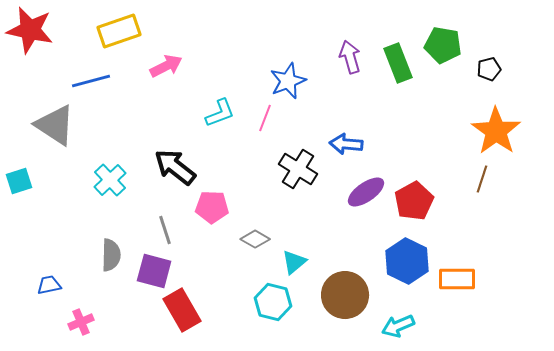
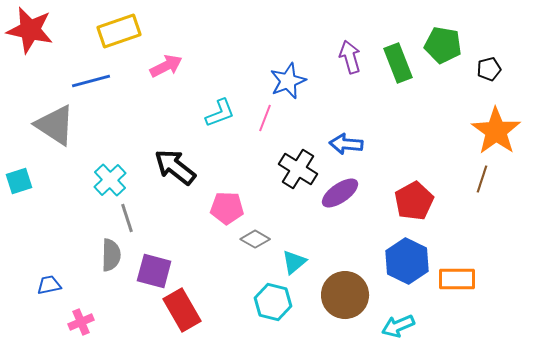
purple ellipse: moved 26 px left, 1 px down
pink pentagon: moved 15 px right, 1 px down
gray line: moved 38 px left, 12 px up
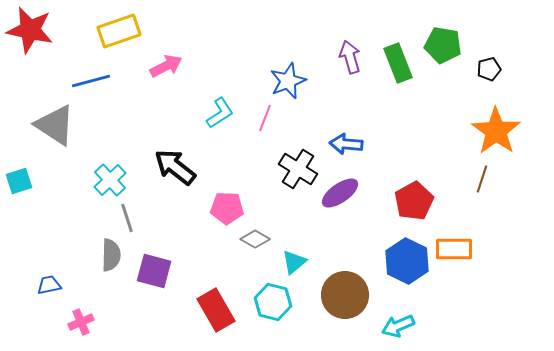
cyan L-shape: rotated 12 degrees counterclockwise
orange rectangle: moved 3 px left, 30 px up
red rectangle: moved 34 px right
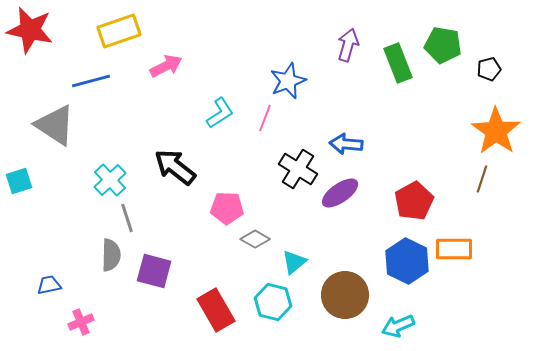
purple arrow: moved 2 px left, 12 px up; rotated 32 degrees clockwise
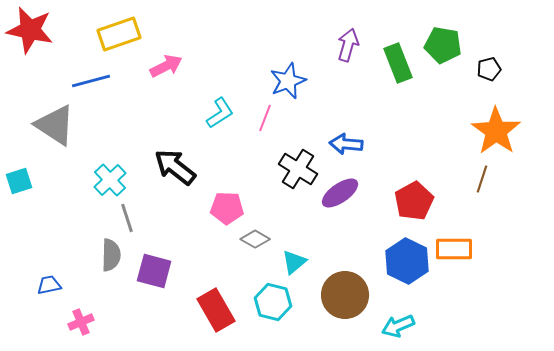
yellow rectangle: moved 3 px down
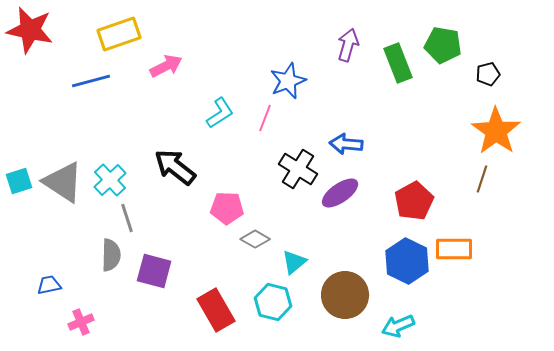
black pentagon: moved 1 px left, 5 px down
gray triangle: moved 8 px right, 57 px down
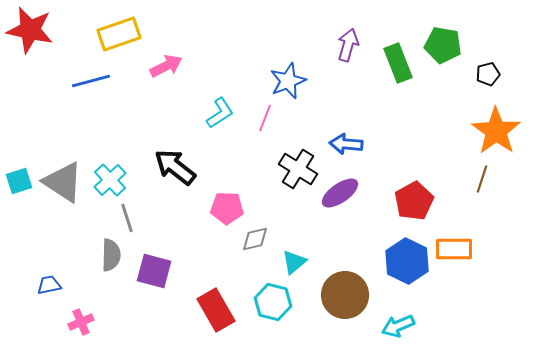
gray diamond: rotated 44 degrees counterclockwise
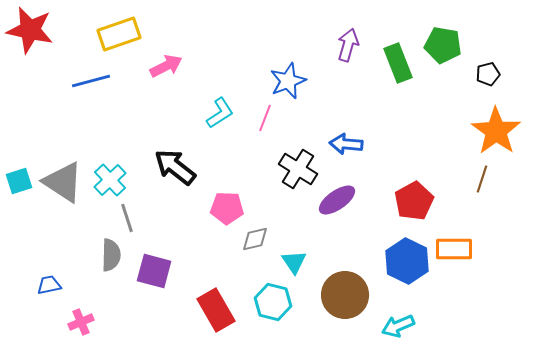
purple ellipse: moved 3 px left, 7 px down
cyan triangle: rotated 24 degrees counterclockwise
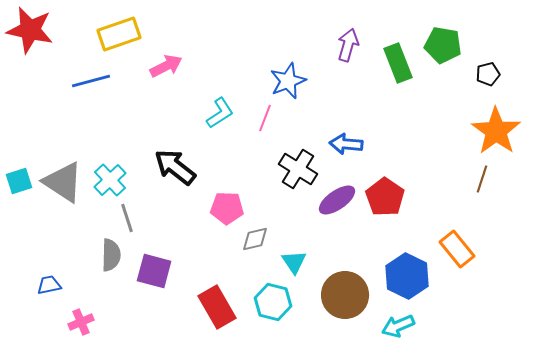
red pentagon: moved 29 px left, 4 px up; rotated 9 degrees counterclockwise
orange rectangle: moved 3 px right; rotated 51 degrees clockwise
blue hexagon: moved 15 px down
red rectangle: moved 1 px right, 3 px up
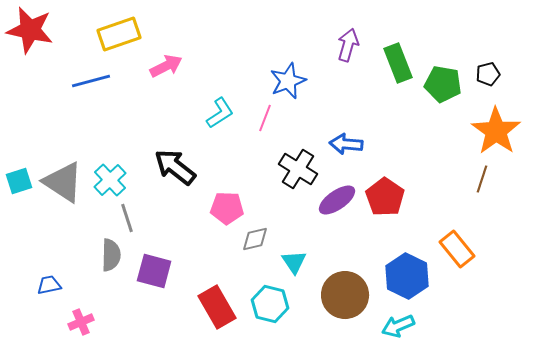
green pentagon: moved 39 px down
cyan hexagon: moved 3 px left, 2 px down
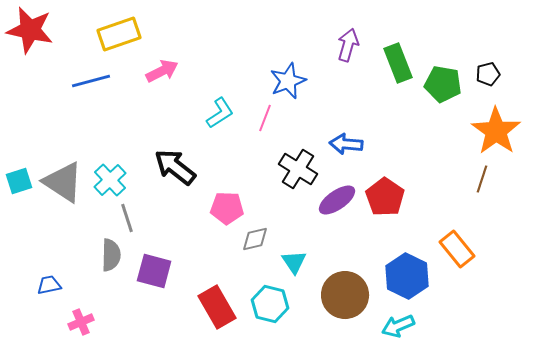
pink arrow: moved 4 px left, 5 px down
